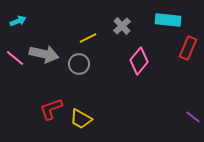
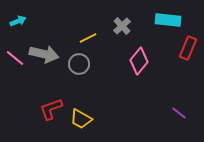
purple line: moved 14 px left, 4 px up
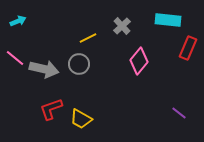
gray arrow: moved 15 px down
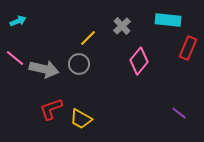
yellow line: rotated 18 degrees counterclockwise
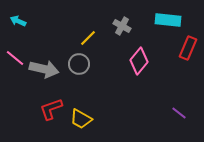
cyan arrow: rotated 133 degrees counterclockwise
gray cross: rotated 18 degrees counterclockwise
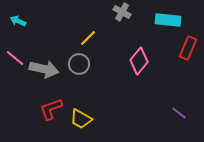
gray cross: moved 14 px up
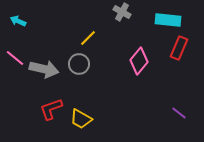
red rectangle: moved 9 px left
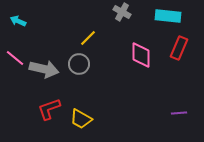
cyan rectangle: moved 4 px up
pink diamond: moved 2 px right, 6 px up; rotated 40 degrees counterclockwise
red L-shape: moved 2 px left
purple line: rotated 42 degrees counterclockwise
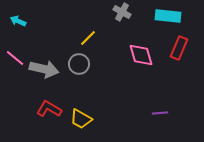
pink diamond: rotated 16 degrees counterclockwise
red L-shape: rotated 50 degrees clockwise
purple line: moved 19 px left
